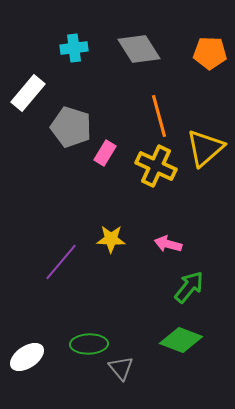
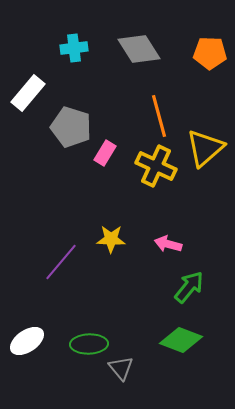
white ellipse: moved 16 px up
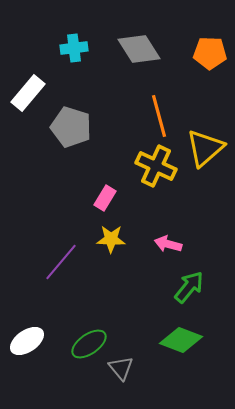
pink rectangle: moved 45 px down
green ellipse: rotated 33 degrees counterclockwise
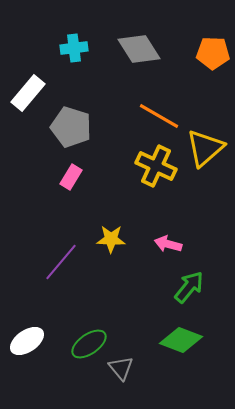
orange pentagon: moved 3 px right
orange line: rotated 45 degrees counterclockwise
pink rectangle: moved 34 px left, 21 px up
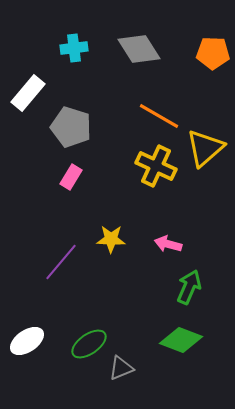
green arrow: rotated 16 degrees counterclockwise
gray triangle: rotated 48 degrees clockwise
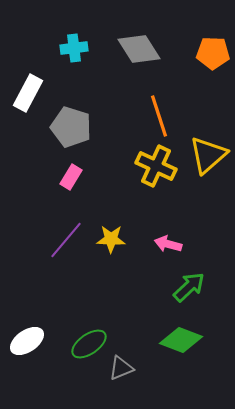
white rectangle: rotated 12 degrees counterclockwise
orange line: rotated 42 degrees clockwise
yellow triangle: moved 3 px right, 7 px down
purple line: moved 5 px right, 22 px up
green arrow: rotated 24 degrees clockwise
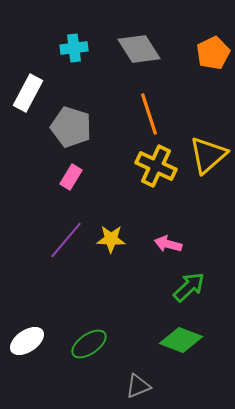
orange pentagon: rotated 28 degrees counterclockwise
orange line: moved 10 px left, 2 px up
gray triangle: moved 17 px right, 18 px down
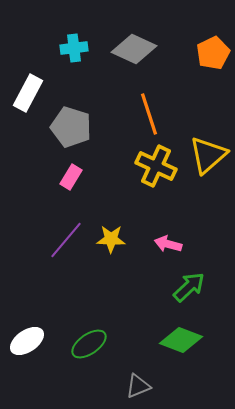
gray diamond: moved 5 px left; rotated 33 degrees counterclockwise
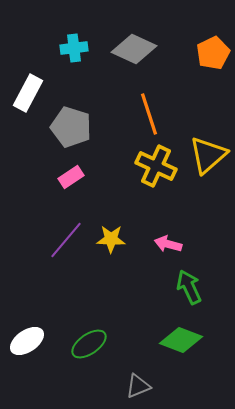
pink rectangle: rotated 25 degrees clockwise
green arrow: rotated 72 degrees counterclockwise
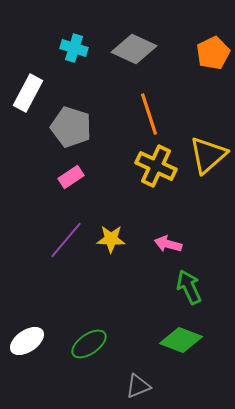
cyan cross: rotated 24 degrees clockwise
